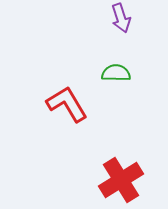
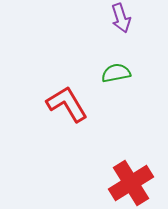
green semicircle: rotated 12 degrees counterclockwise
red cross: moved 10 px right, 3 px down
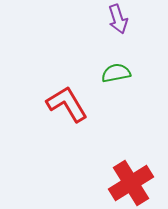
purple arrow: moved 3 px left, 1 px down
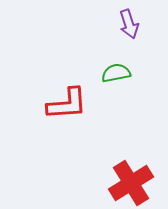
purple arrow: moved 11 px right, 5 px down
red L-shape: rotated 117 degrees clockwise
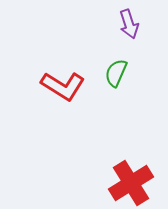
green semicircle: rotated 56 degrees counterclockwise
red L-shape: moved 4 px left, 18 px up; rotated 36 degrees clockwise
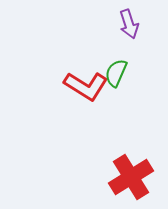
red L-shape: moved 23 px right
red cross: moved 6 px up
